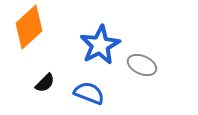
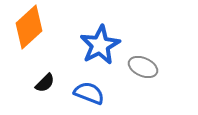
gray ellipse: moved 1 px right, 2 px down
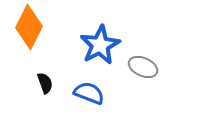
orange diamond: rotated 21 degrees counterclockwise
black semicircle: rotated 65 degrees counterclockwise
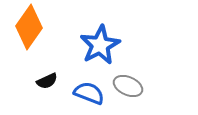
orange diamond: rotated 9 degrees clockwise
gray ellipse: moved 15 px left, 19 px down
black semicircle: moved 2 px right, 2 px up; rotated 85 degrees clockwise
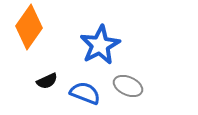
blue semicircle: moved 4 px left
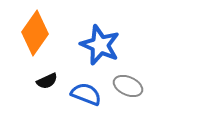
orange diamond: moved 6 px right, 6 px down
blue star: rotated 21 degrees counterclockwise
blue semicircle: moved 1 px right, 1 px down
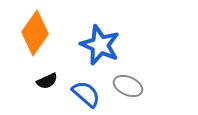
blue semicircle: rotated 20 degrees clockwise
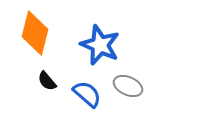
orange diamond: rotated 21 degrees counterclockwise
black semicircle: rotated 75 degrees clockwise
blue semicircle: moved 1 px right
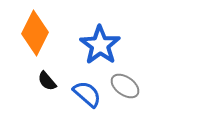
orange diamond: rotated 12 degrees clockwise
blue star: rotated 12 degrees clockwise
gray ellipse: moved 3 px left; rotated 12 degrees clockwise
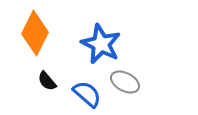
blue star: moved 1 px right, 1 px up; rotated 9 degrees counterclockwise
gray ellipse: moved 4 px up; rotated 8 degrees counterclockwise
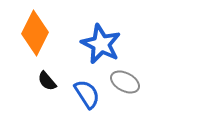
blue semicircle: rotated 16 degrees clockwise
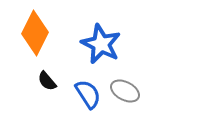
gray ellipse: moved 9 px down
blue semicircle: moved 1 px right
